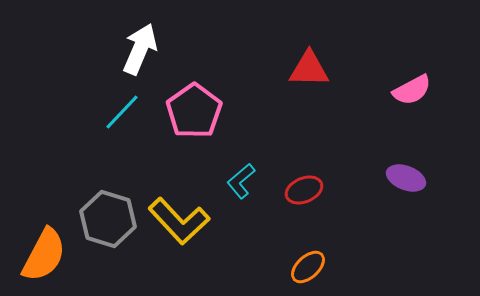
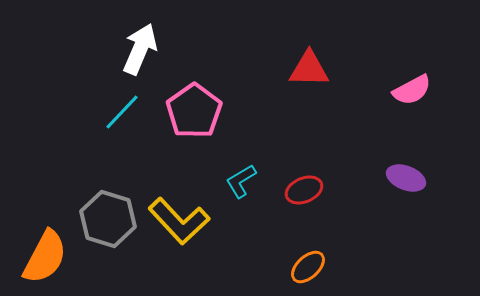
cyan L-shape: rotated 9 degrees clockwise
orange semicircle: moved 1 px right, 2 px down
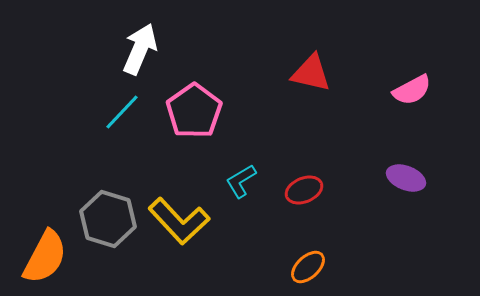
red triangle: moved 2 px right, 4 px down; rotated 12 degrees clockwise
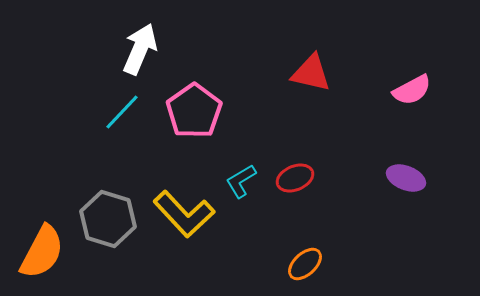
red ellipse: moved 9 px left, 12 px up
yellow L-shape: moved 5 px right, 7 px up
orange semicircle: moved 3 px left, 5 px up
orange ellipse: moved 3 px left, 3 px up
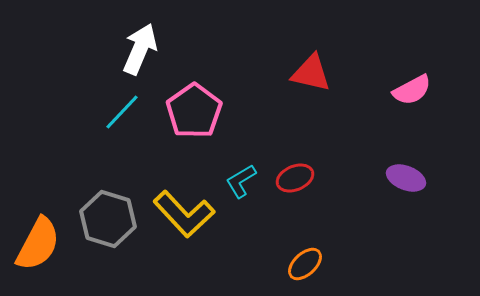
orange semicircle: moved 4 px left, 8 px up
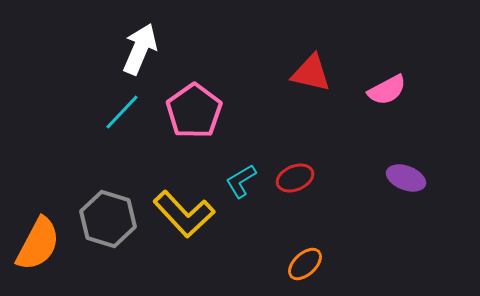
pink semicircle: moved 25 px left
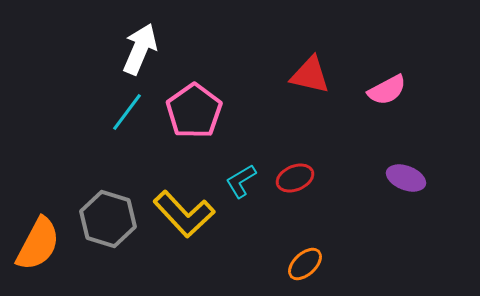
red triangle: moved 1 px left, 2 px down
cyan line: moved 5 px right; rotated 6 degrees counterclockwise
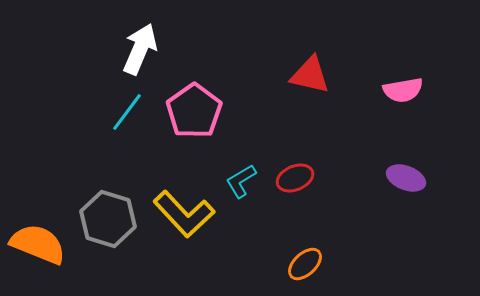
pink semicircle: moved 16 px right; rotated 18 degrees clockwise
orange semicircle: rotated 96 degrees counterclockwise
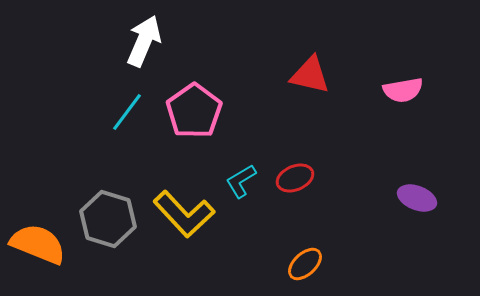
white arrow: moved 4 px right, 8 px up
purple ellipse: moved 11 px right, 20 px down
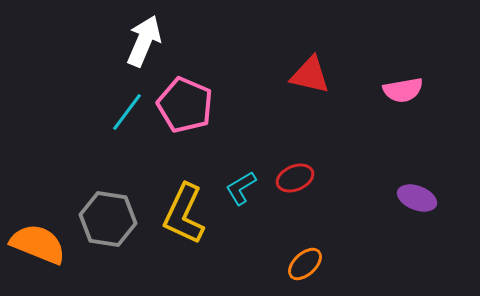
pink pentagon: moved 9 px left, 6 px up; rotated 14 degrees counterclockwise
cyan L-shape: moved 7 px down
yellow L-shape: rotated 68 degrees clockwise
gray hexagon: rotated 8 degrees counterclockwise
